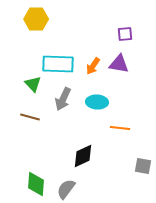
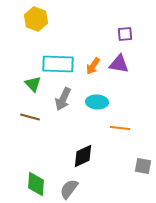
yellow hexagon: rotated 20 degrees clockwise
gray semicircle: moved 3 px right
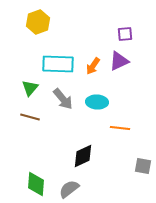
yellow hexagon: moved 2 px right, 3 px down; rotated 20 degrees clockwise
purple triangle: moved 3 px up; rotated 35 degrees counterclockwise
green triangle: moved 3 px left, 4 px down; rotated 24 degrees clockwise
gray arrow: rotated 65 degrees counterclockwise
gray semicircle: rotated 15 degrees clockwise
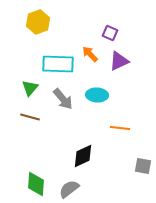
purple square: moved 15 px left, 1 px up; rotated 28 degrees clockwise
orange arrow: moved 3 px left, 12 px up; rotated 102 degrees clockwise
cyan ellipse: moved 7 px up
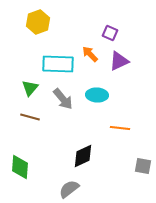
green diamond: moved 16 px left, 17 px up
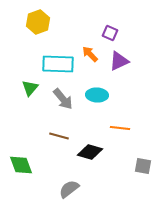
brown line: moved 29 px right, 19 px down
black diamond: moved 7 px right, 4 px up; rotated 40 degrees clockwise
green diamond: moved 1 px right, 2 px up; rotated 25 degrees counterclockwise
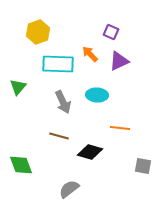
yellow hexagon: moved 10 px down
purple square: moved 1 px right, 1 px up
green triangle: moved 12 px left, 1 px up
gray arrow: moved 3 px down; rotated 15 degrees clockwise
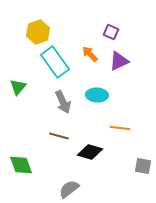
cyan rectangle: moved 3 px left, 2 px up; rotated 52 degrees clockwise
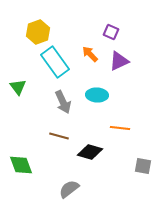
green triangle: rotated 18 degrees counterclockwise
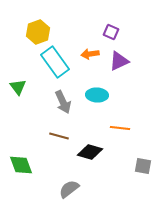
orange arrow: rotated 54 degrees counterclockwise
